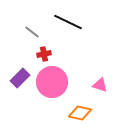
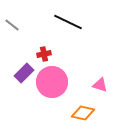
gray line: moved 20 px left, 7 px up
purple rectangle: moved 4 px right, 5 px up
orange diamond: moved 3 px right
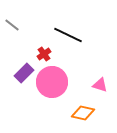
black line: moved 13 px down
red cross: rotated 24 degrees counterclockwise
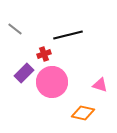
gray line: moved 3 px right, 4 px down
black line: rotated 40 degrees counterclockwise
red cross: rotated 16 degrees clockwise
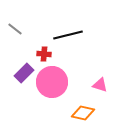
red cross: rotated 24 degrees clockwise
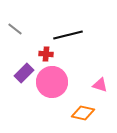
red cross: moved 2 px right
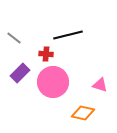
gray line: moved 1 px left, 9 px down
purple rectangle: moved 4 px left
pink circle: moved 1 px right
